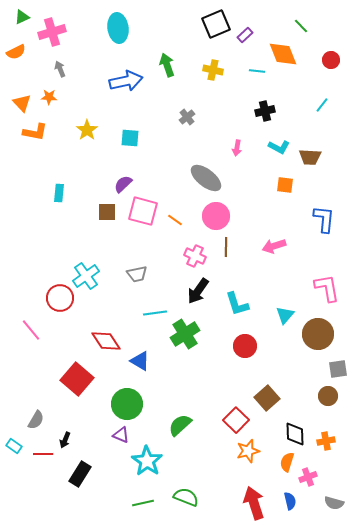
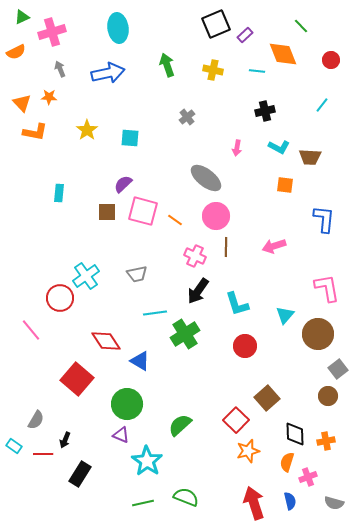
blue arrow at (126, 81): moved 18 px left, 8 px up
gray square at (338, 369): rotated 30 degrees counterclockwise
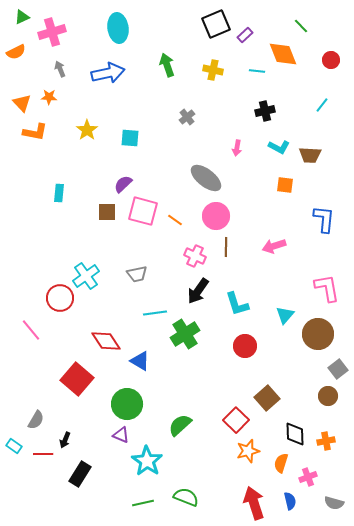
brown trapezoid at (310, 157): moved 2 px up
orange semicircle at (287, 462): moved 6 px left, 1 px down
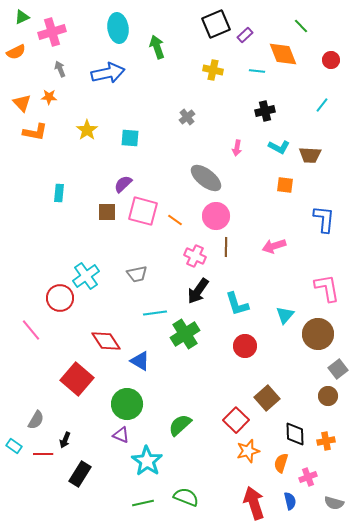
green arrow at (167, 65): moved 10 px left, 18 px up
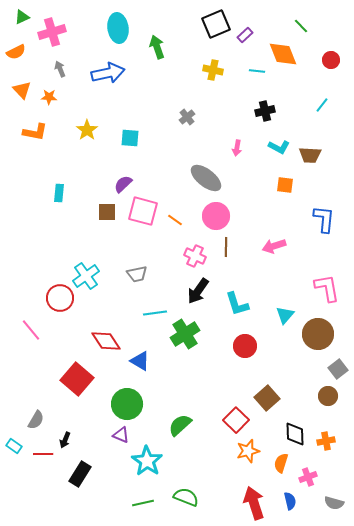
orange triangle at (22, 103): moved 13 px up
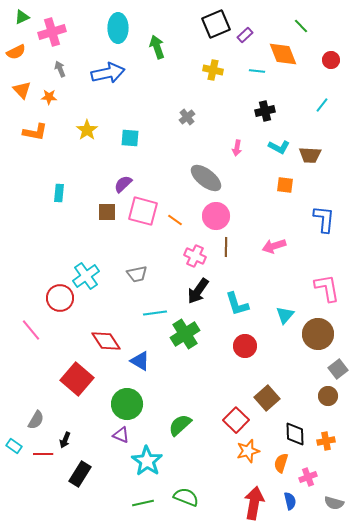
cyan ellipse at (118, 28): rotated 8 degrees clockwise
red arrow at (254, 503): rotated 28 degrees clockwise
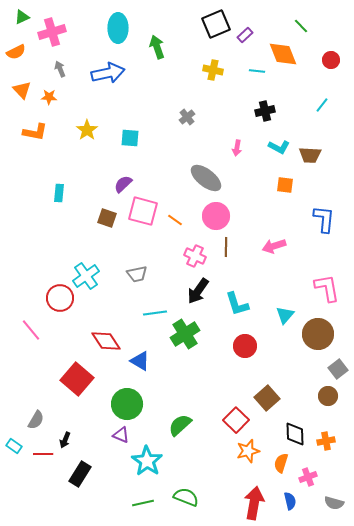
brown square at (107, 212): moved 6 px down; rotated 18 degrees clockwise
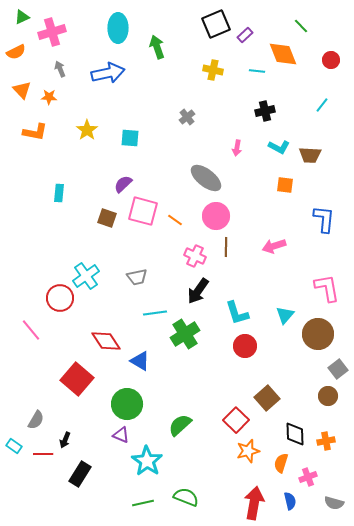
gray trapezoid at (137, 274): moved 3 px down
cyan L-shape at (237, 304): moved 9 px down
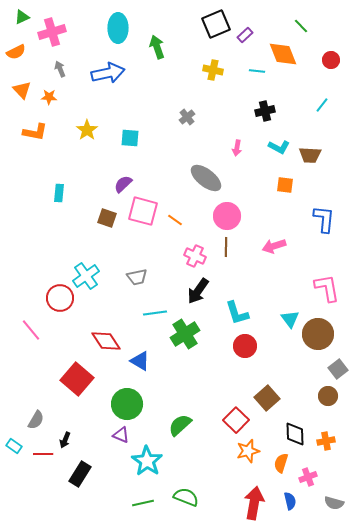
pink circle at (216, 216): moved 11 px right
cyan triangle at (285, 315): moved 5 px right, 4 px down; rotated 18 degrees counterclockwise
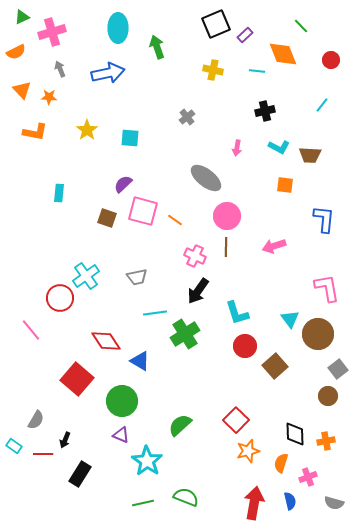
brown square at (267, 398): moved 8 px right, 32 px up
green circle at (127, 404): moved 5 px left, 3 px up
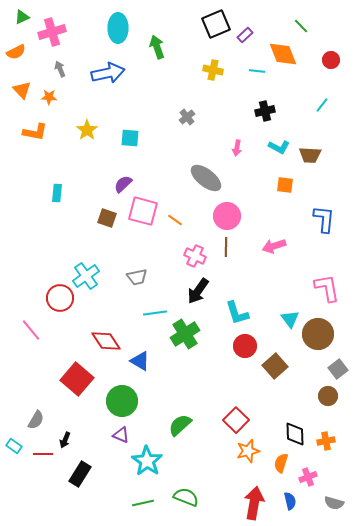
cyan rectangle at (59, 193): moved 2 px left
